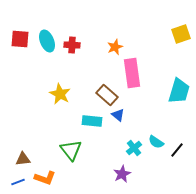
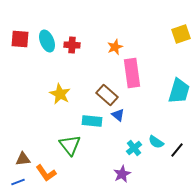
green triangle: moved 1 px left, 5 px up
orange L-shape: moved 1 px right, 5 px up; rotated 35 degrees clockwise
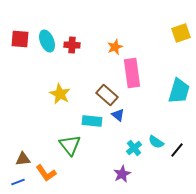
yellow square: moved 1 px up
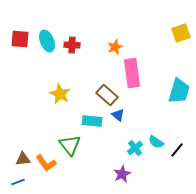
cyan cross: moved 1 px right
orange L-shape: moved 10 px up
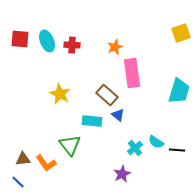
black line: rotated 56 degrees clockwise
blue line: rotated 64 degrees clockwise
